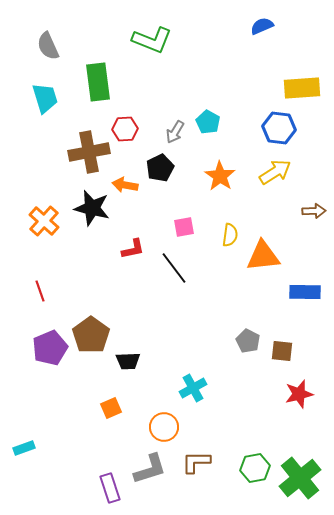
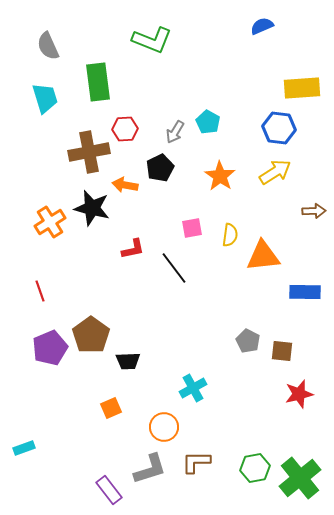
orange cross: moved 6 px right, 1 px down; rotated 16 degrees clockwise
pink square: moved 8 px right, 1 px down
purple rectangle: moved 1 px left, 2 px down; rotated 20 degrees counterclockwise
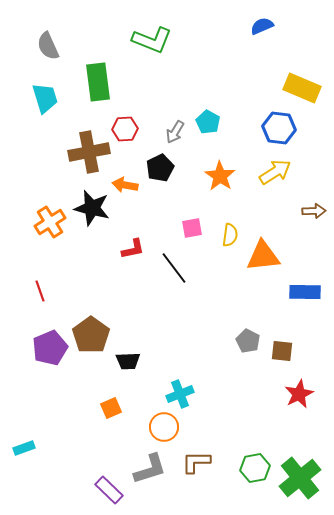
yellow rectangle: rotated 27 degrees clockwise
cyan cross: moved 13 px left, 6 px down; rotated 8 degrees clockwise
red star: rotated 12 degrees counterclockwise
purple rectangle: rotated 8 degrees counterclockwise
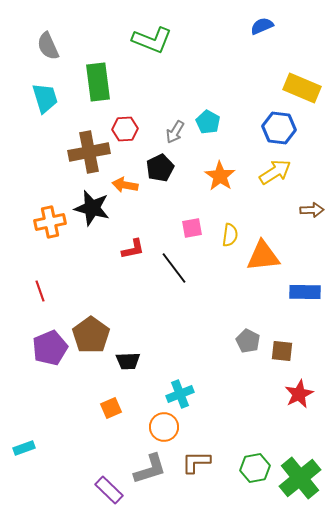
brown arrow: moved 2 px left, 1 px up
orange cross: rotated 20 degrees clockwise
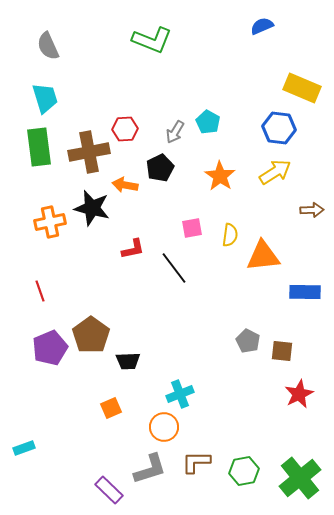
green rectangle: moved 59 px left, 65 px down
green hexagon: moved 11 px left, 3 px down
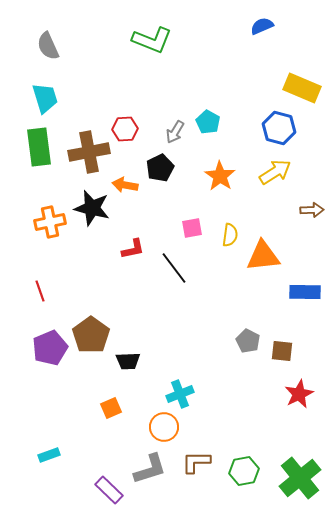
blue hexagon: rotated 8 degrees clockwise
cyan rectangle: moved 25 px right, 7 px down
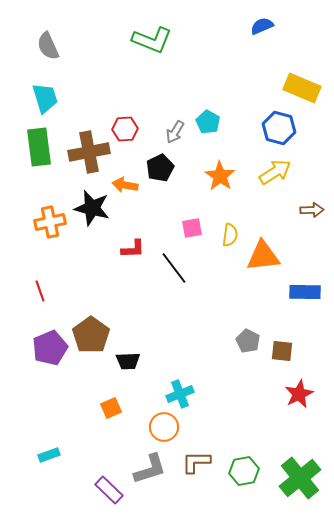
red L-shape: rotated 10 degrees clockwise
